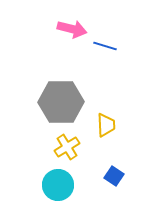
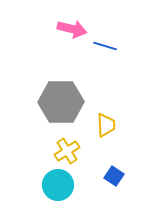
yellow cross: moved 4 px down
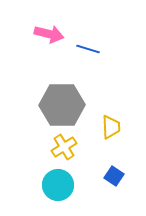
pink arrow: moved 23 px left, 5 px down
blue line: moved 17 px left, 3 px down
gray hexagon: moved 1 px right, 3 px down
yellow trapezoid: moved 5 px right, 2 px down
yellow cross: moved 3 px left, 4 px up
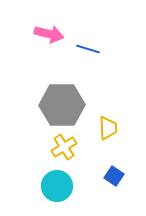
yellow trapezoid: moved 3 px left, 1 px down
cyan circle: moved 1 px left, 1 px down
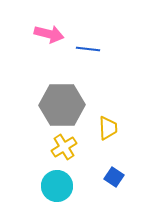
blue line: rotated 10 degrees counterclockwise
blue square: moved 1 px down
